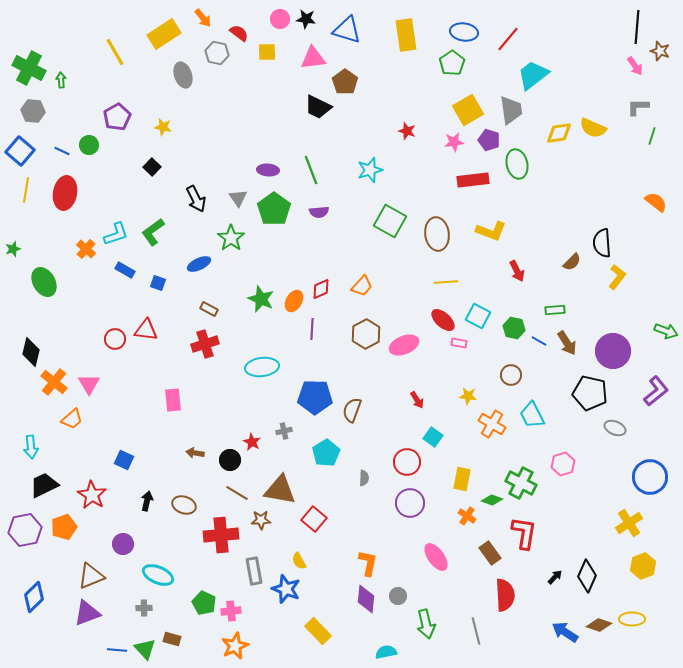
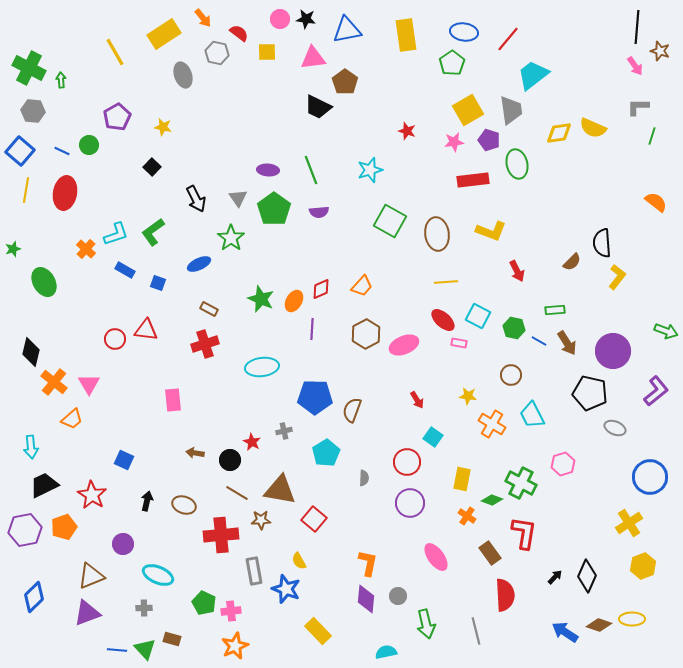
blue triangle at (347, 30): rotated 28 degrees counterclockwise
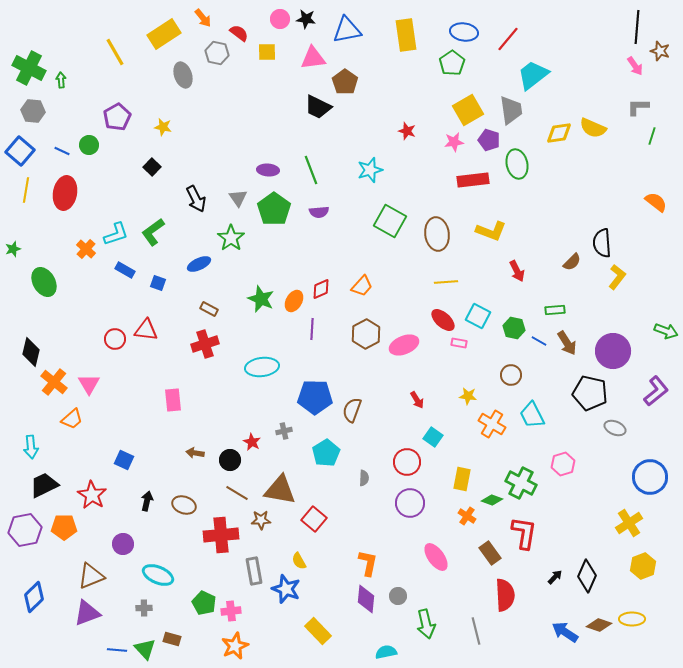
orange pentagon at (64, 527): rotated 20 degrees clockwise
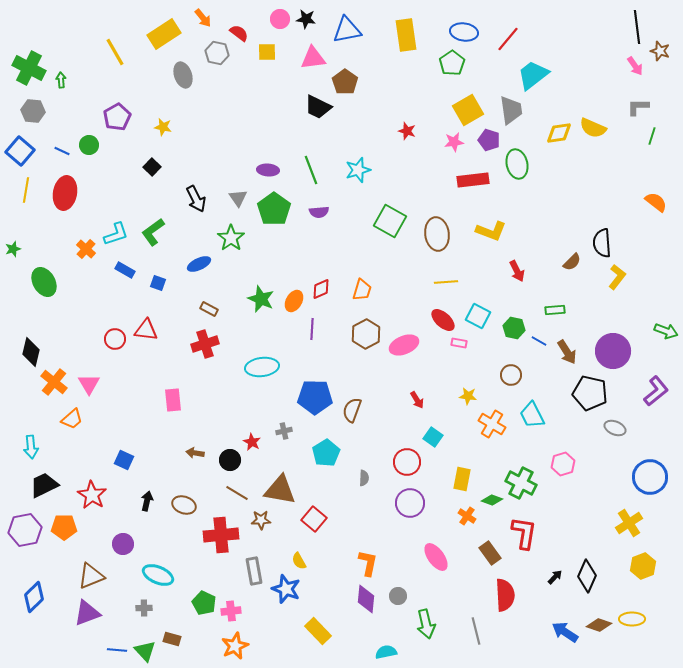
black line at (637, 27): rotated 12 degrees counterclockwise
cyan star at (370, 170): moved 12 px left
orange trapezoid at (362, 286): moved 4 px down; rotated 25 degrees counterclockwise
brown arrow at (567, 343): moved 9 px down
green triangle at (145, 649): moved 2 px down
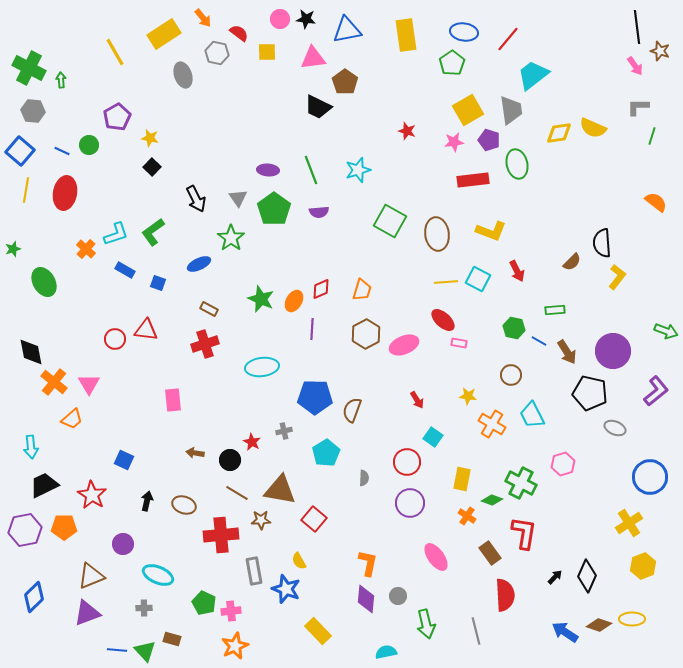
yellow star at (163, 127): moved 13 px left, 11 px down
cyan square at (478, 316): moved 37 px up
black diamond at (31, 352): rotated 24 degrees counterclockwise
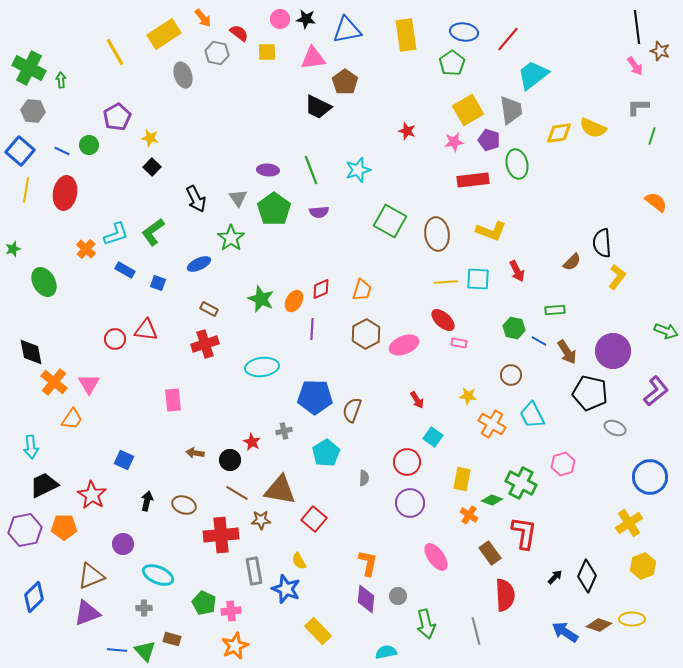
cyan square at (478, 279): rotated 25 degrees counterclockwise
orange trapezoid at (72, 419): rotated 15 degrees counterclockwise
orange cross at (467, 516): moved 2 px right, 1 px up
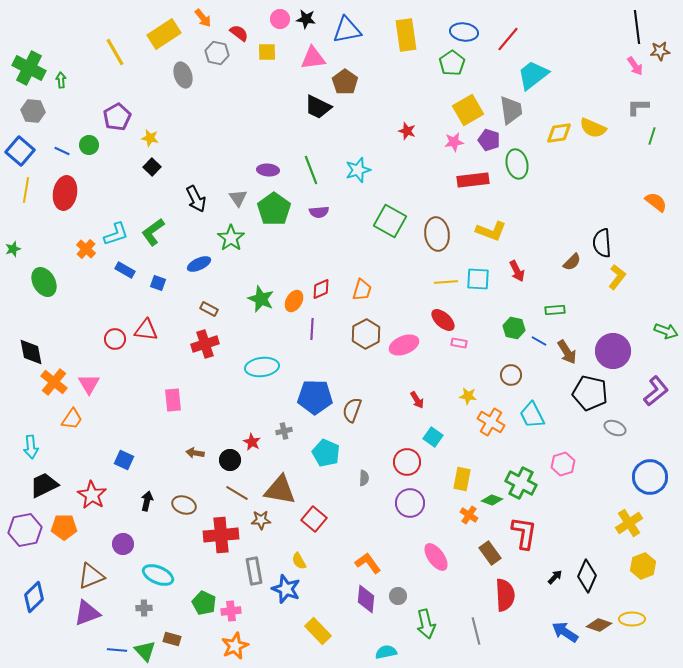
brown star at (660, 51): rotated 24 degrees counterclockwise
orange cross at (492, 424): moved 1 px left, 2 px up
cyan pentagon at (326, 453): rotated 16 degrees counterclockwise
orange L-shape at (368, 563): rotated 48 degrees counterclockwise
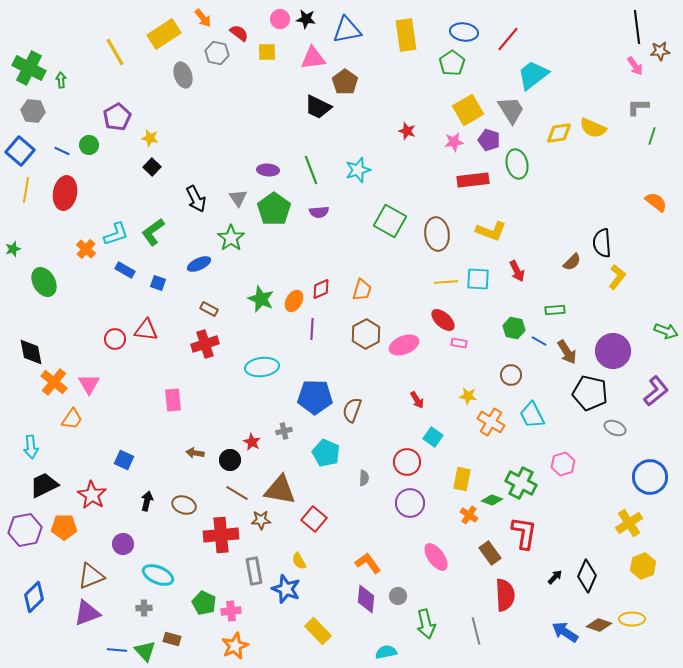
gray trapezoid at (511, 110): rotated 24 degrees counterclockwise
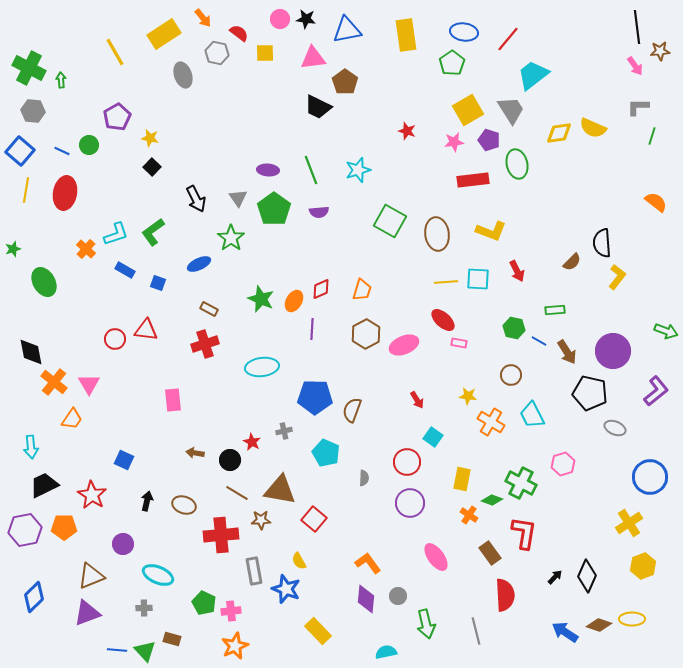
yellow square at (267, 52): moved 2 px left, 1 px down
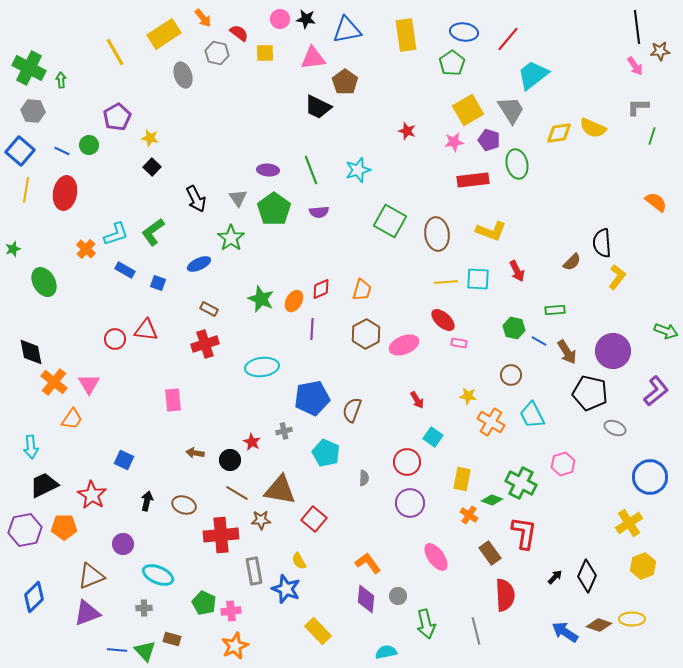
blue pentagon at (315, 397): moved 3 px left, 1 px down; rotated 12 degrees counterclockwise
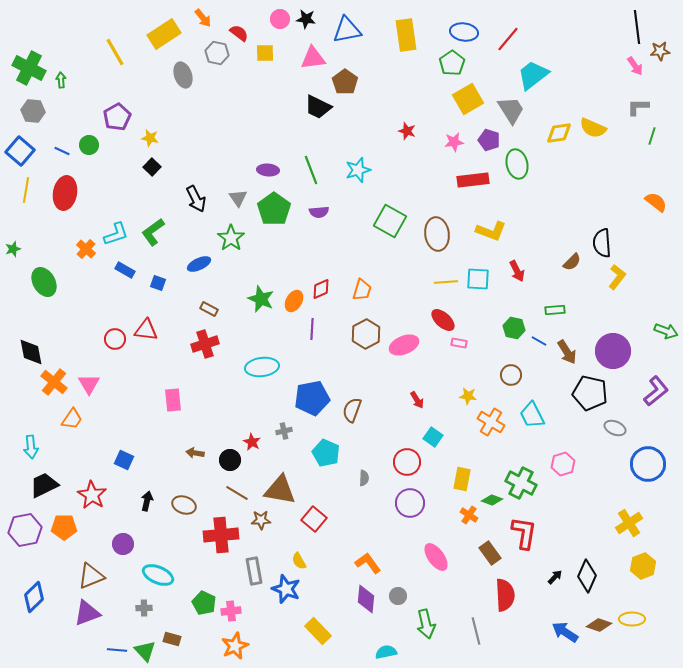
yellow square at (468, 110): moved 11 px up
blue circle at (650, 477): moved 2 px left, 13 px up
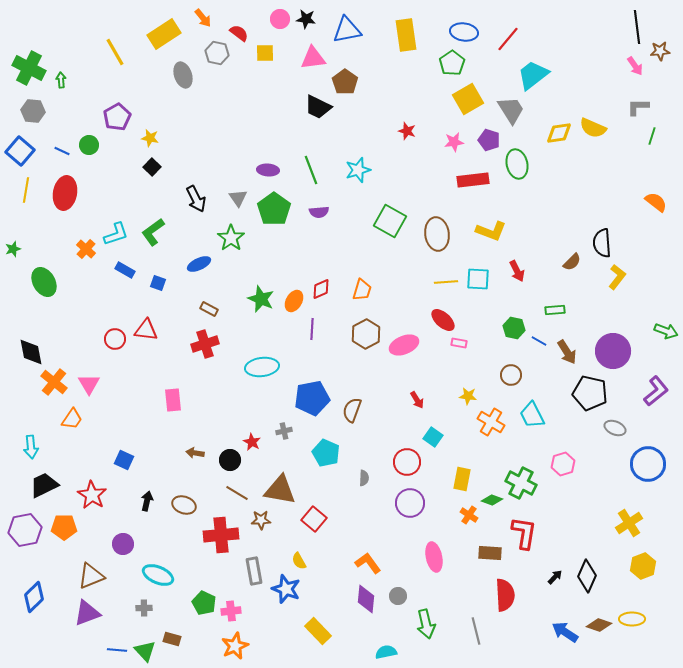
brown rectangle at (490, 553): rotated 50 degrees counterclockwise
pink ellipse at (436, 557): moved 2 px left; rotated 24 degrees clockwise
